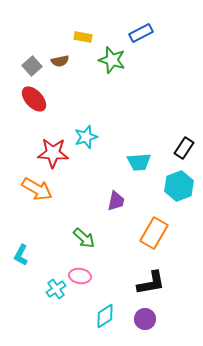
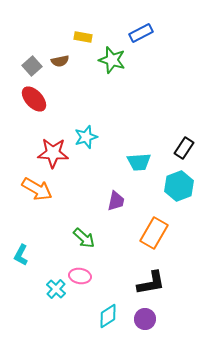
cyan cross: rotated 12 degrees counterclockwise
cyan diamond: moved 3 px right
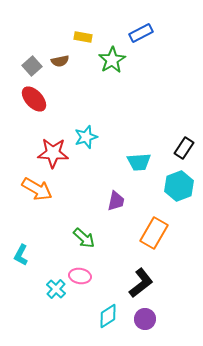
green star: rotated 24 degrees clockwise
black L-shape: moved 10 px left; rotated 28 degrees counterclockwise
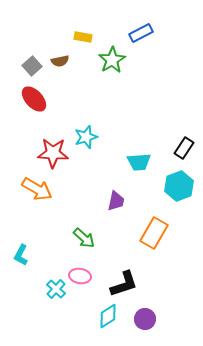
black L-shape: moved 17 px left, 1 px down; rotated 20 degrees clockwise
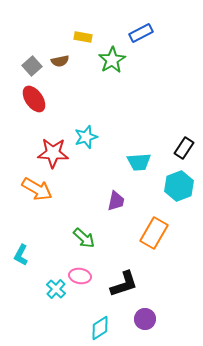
red ellipse: rotated 8 degrees clockwise
cyan diamond: moved 8 px left, 12 px down
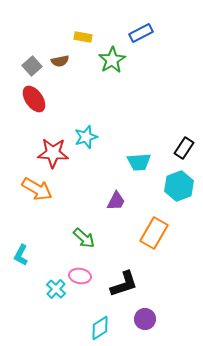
purple trapezoid: rotated 15 degrees clockwise
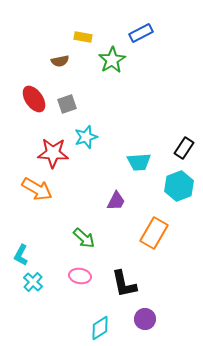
gray square: moved 35 px right, 38 px down; rotated 24 degrees clockwise
black L-shape: rotated 96 degrees clockwise
cyan cross: moved 23 px left, 7 px up
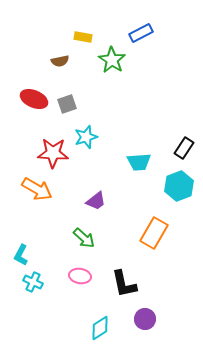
green star: rotated 8 degrees counterclockwise
red ellipse: rotated 32 degrees counterclockwise
purple trapezoid: moved 20 px left; rotated 25 degrees clockwise
cyan cross: rotated 18 degrees counterclockwise
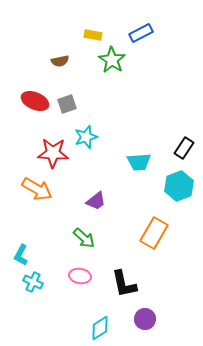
yellow rectangle: moved 10 px right, 2 px up
red ellipse: moved 1 px right, 2 px down
